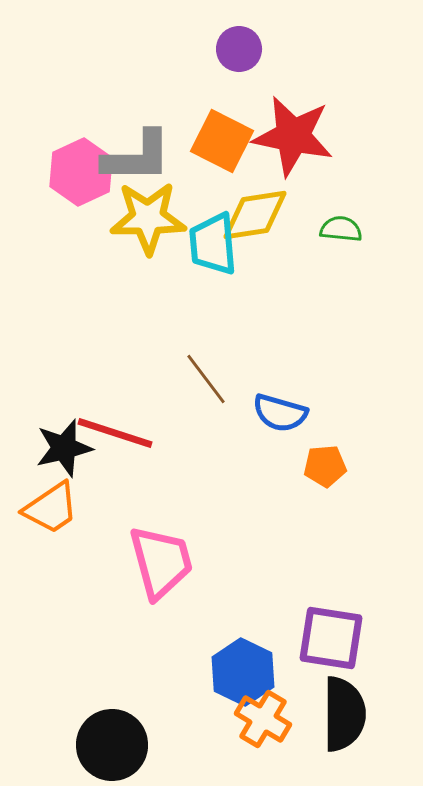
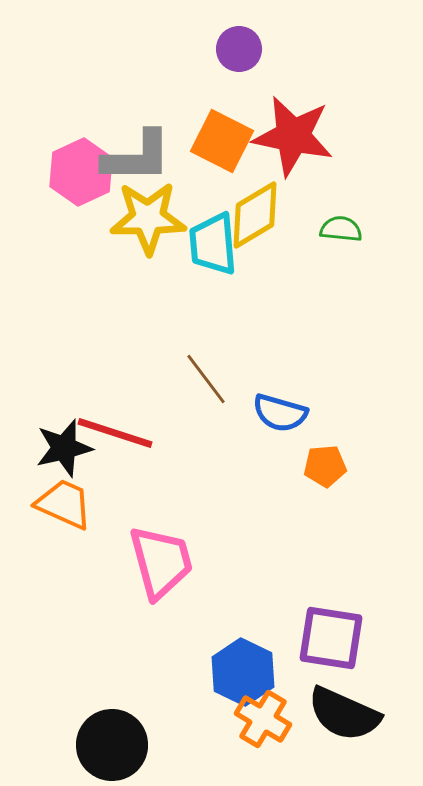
yellow diamond: rotated 22 degrees counterclockwise
orange trapezoid: moved 13 px right, 4 px up; rotated 122 degrees counterclockwise
black semicircle: rotated 114 degrees clockwise
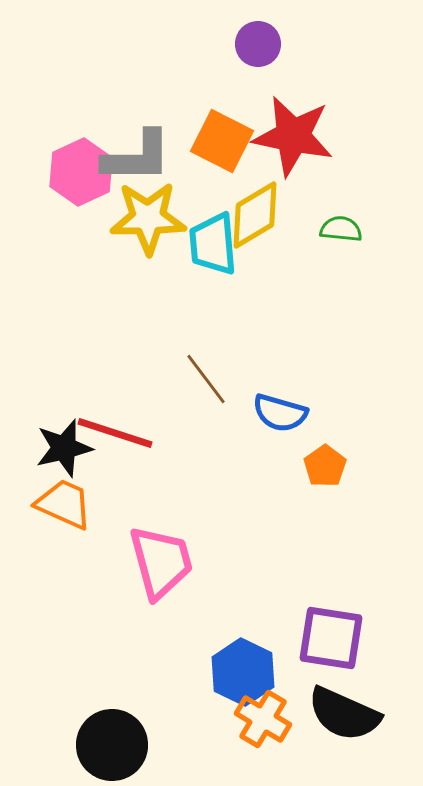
purple circle: moved 19 px right, 5 px up
orange pentagon: rotated 30 degrees counterclockwise
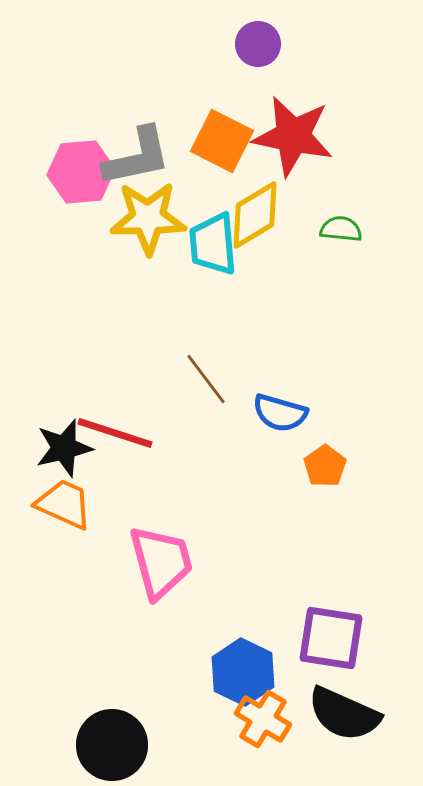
gray L-shape: rotated 12 degrees counterclockwise
pink hexagon: rotated 20 degrees clockwise
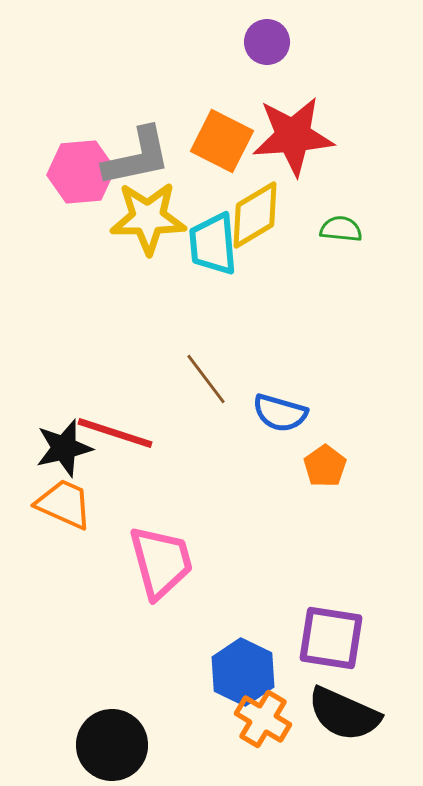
purple circle: moved 9 px right, 2 px up
red star: rotated 16 degrees counterclockwise
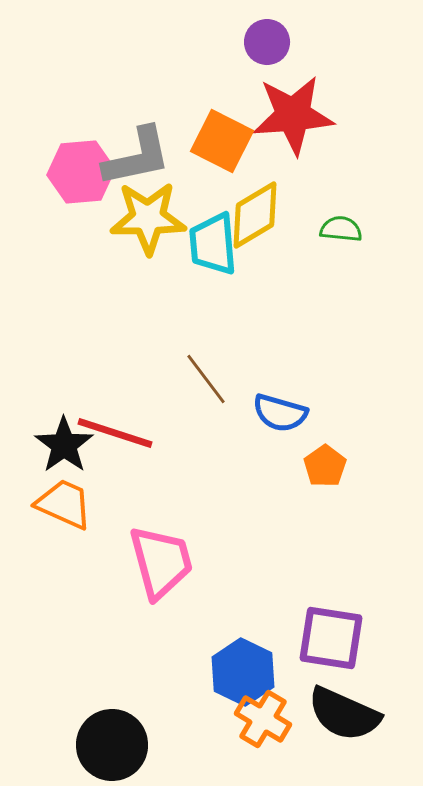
red star: moved 21 px up
black star: moved 3 px up; rotated 22 degrees counterclockwise
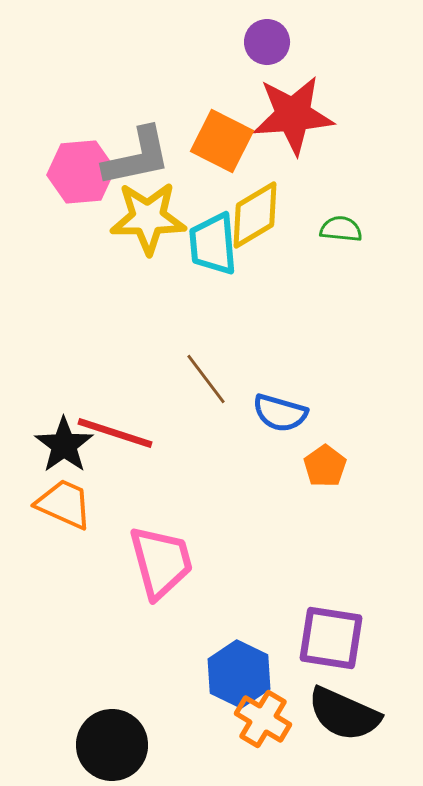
blue hexagon: moved 4 px left, 2 px down
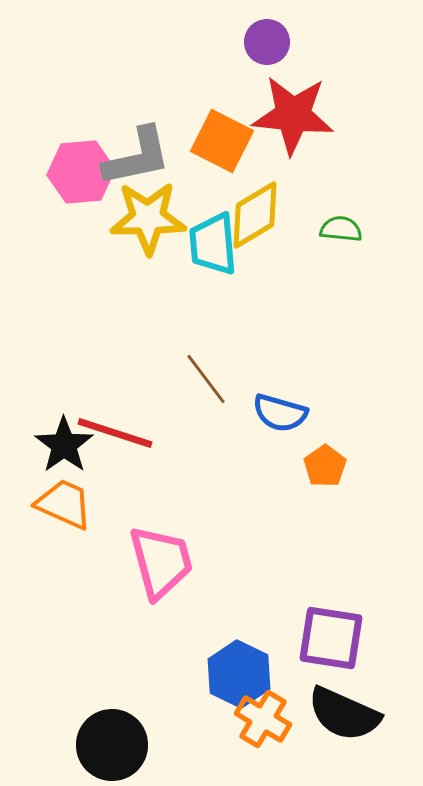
red star: rotated 10 degrees clockwise
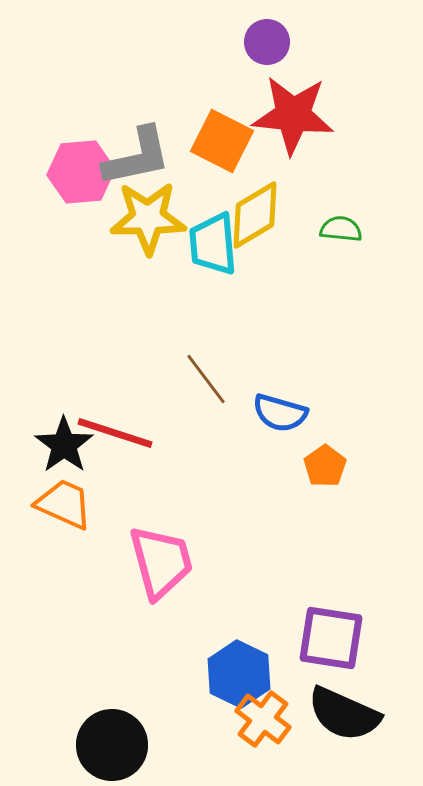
orange cross: rotated 6 degrees clockwise
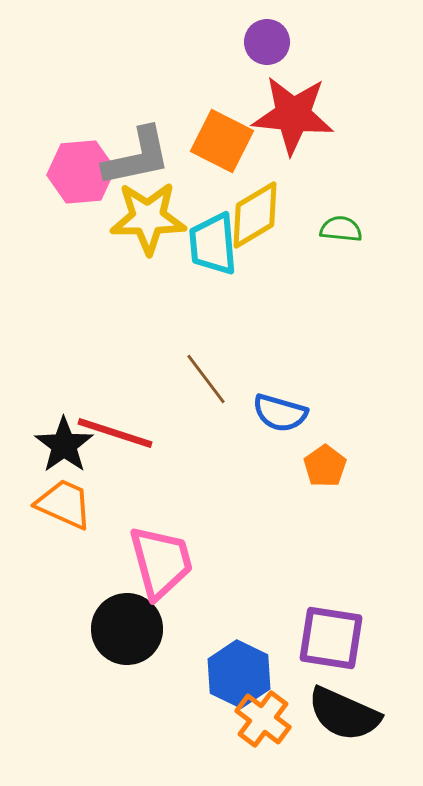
black circle: moved 15 px right, 116 px up
